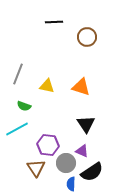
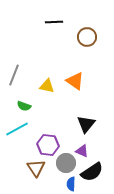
gray line: moved 4 px left, 1 px down
orange triangle: moved 6 px left, 6 px up; rotated 18 degrees clockwise
black triangle: rotated 12 degrees clockwise
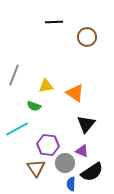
orange triangle: moved 12 px down
yellow triangle: moved 1 px left; rotated 21 degrees counterclockwise
green semicircle: moved 10 px right
gray circle: moved 1 px left
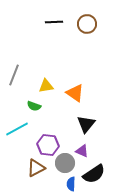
brown circle: moved 13 px up
brown triangle: rotated 36 degrees clockwise
black semicircle: moved 2 px right, 2 px down
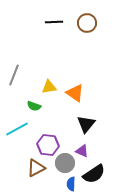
brown circle: moved 1 px up
yellow triangle: moved 3 px right, 1 px down
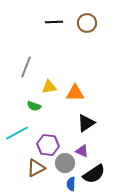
gray line: moved 12 px right, 8 px up
orange triangle: rotated 36 degrees counterclockwise
black triangle: moved 1 px up; rotated 18 degrees clockwise
cyan line: moved 4 px down
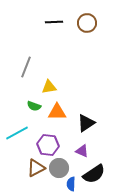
orange triangle: moved 18 px left, 19 px down
gray circle: moved 6 px left, 5 px down
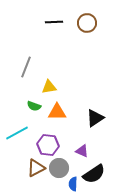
black triangle: moved 9 px right, 5 px up
blue semicircle: moved 2 px right
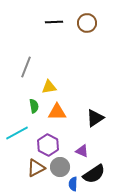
green semicircle: rotated 120 degrees counterclockwise
purple hexagon: rotated 20 degrees clockwise
gray circle: moved 1 px right, 1 px up
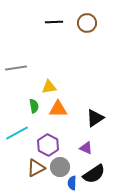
gray line: moved 10 px left, 1 px down; rotated 60 degrees clockwise
orange triangle: moved 1 px right, 3 px up
purple triangle: moved 4 px right, 3 px up
blue semicircle: moved 1 px left, 1 px up
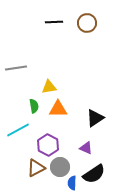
cyan line: moved 1 px right, 3 px up
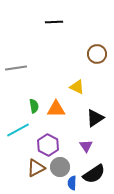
brown circle: moved 10 px right, 31 px down
yellow triangle: moved 28 px right; rotated 35 degrees clockwise
orange triangle: moved 2 px left
purple triangle: moved 2 px up; rotated 32 degrees clockwise
